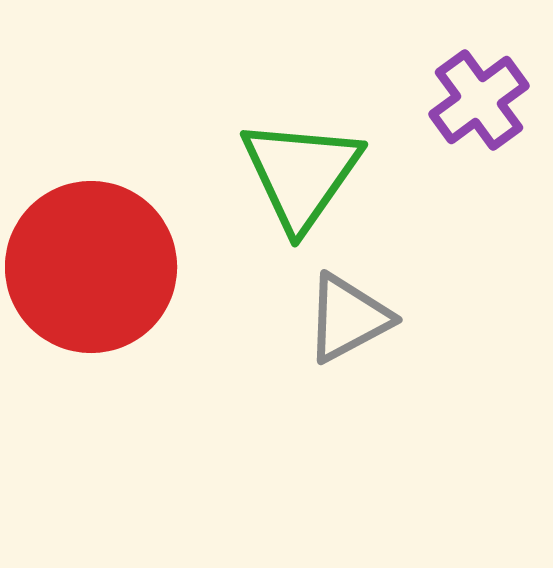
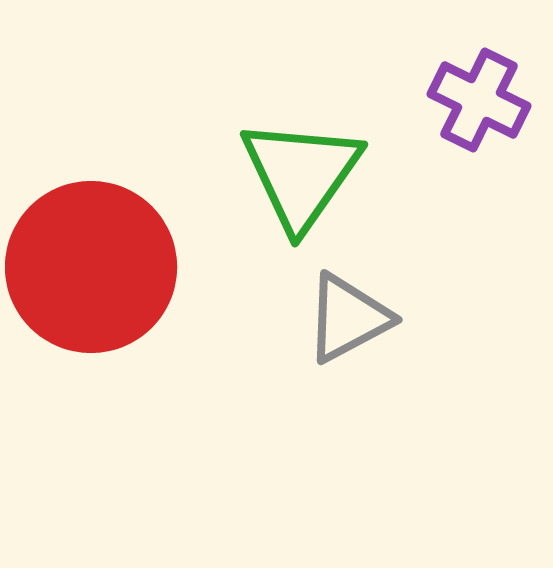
purple cross: rotated 28 degrees counterclockwise
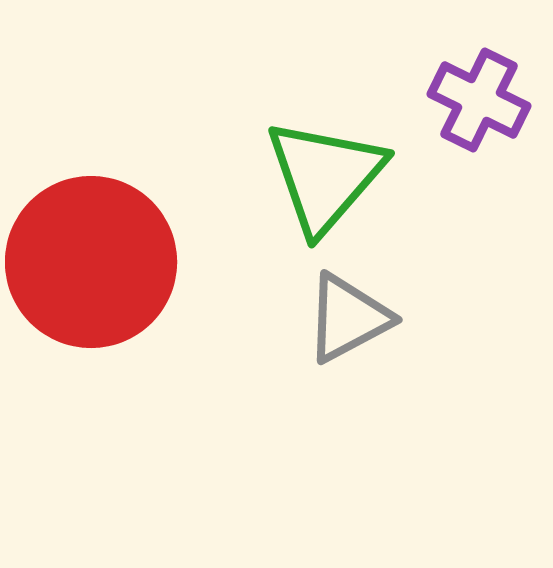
green triangle: moved 24 px right, 2 px down; rotated 6 degrees clockwise
red circle: moved 5 px up
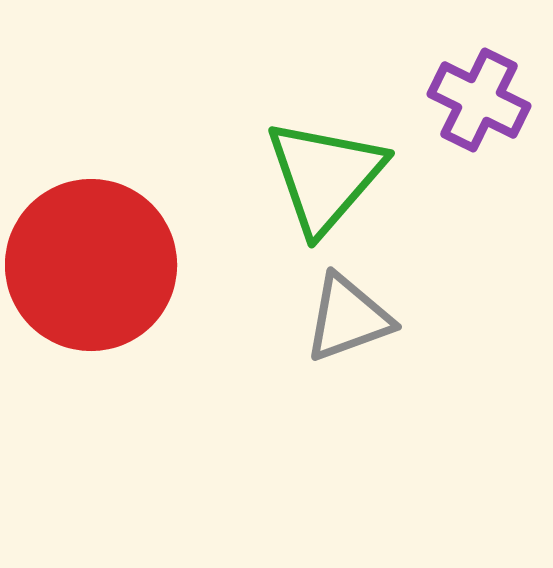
red circle: moved 3 px down
gray triangle: rotated 8 degrees clockwise
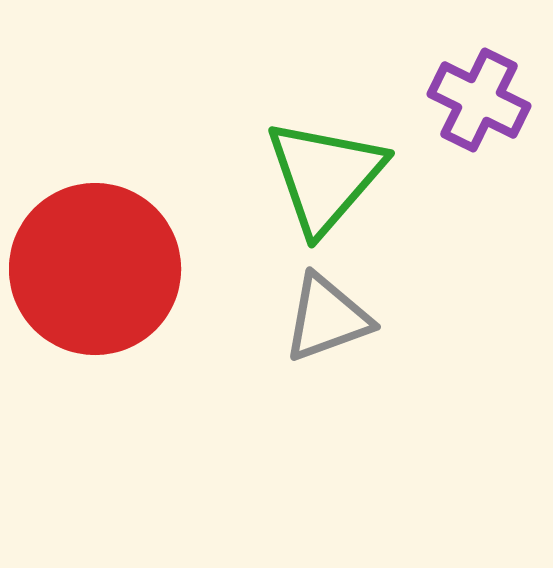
red circle: moved 4 px right, 4 px down
gray triangle: moved 21 px left
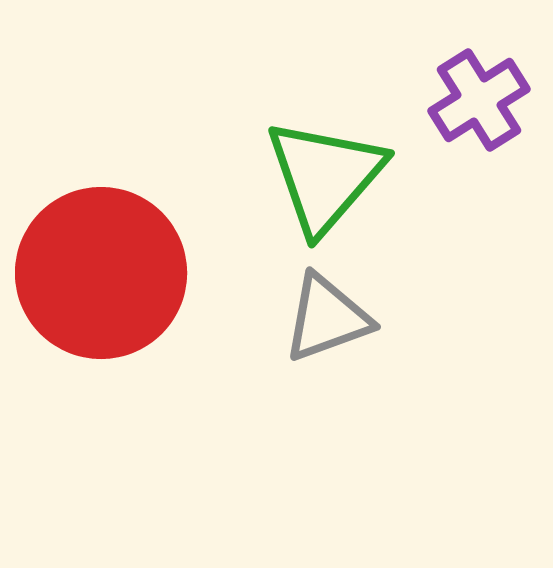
purple cross: rotated 32 degrees clockwise
red circle: moved 6 px right, 4 px down
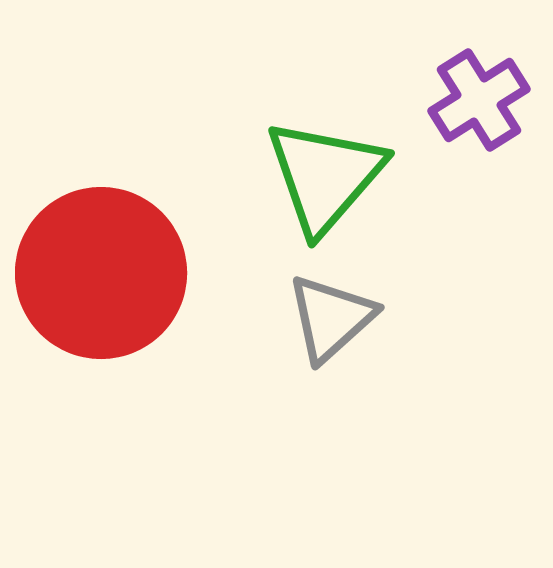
gray triangle: moved 4 px right; rotated 22 degrees counterclockwise
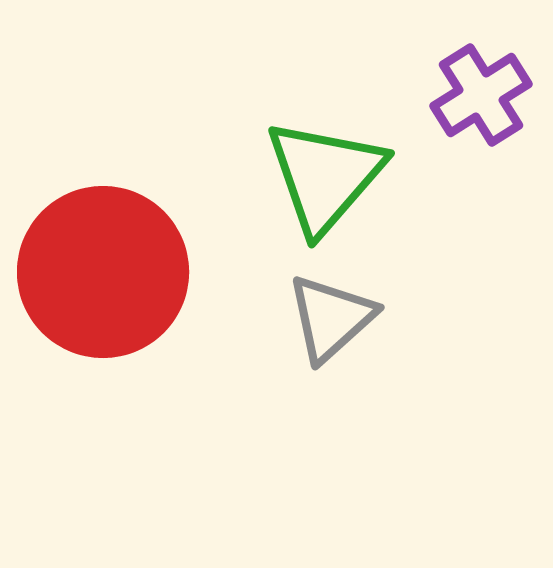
purple cross: moved 2 px right, 5 px up
red circle: moved 2 px right, 1 px up
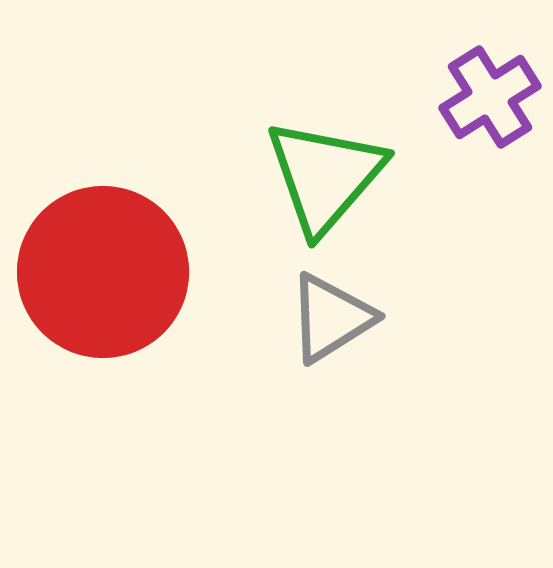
purple cross: moved 9 px right, 2 px down
gray triangle: rotated 10 degrees clockwise
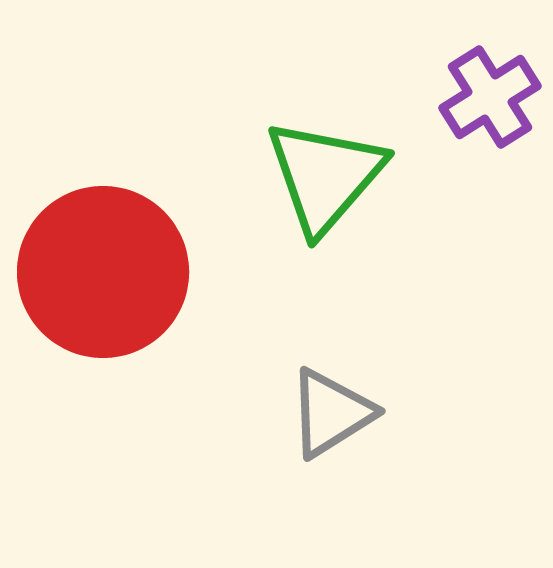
gray triangle: moved 95 px down
